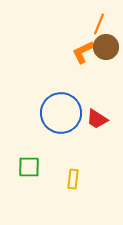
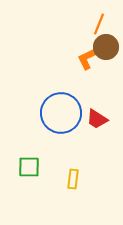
orange L-shape: moved 5 px right, 6 px down
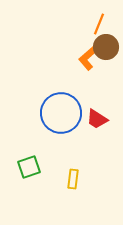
orange L-shape: rotated 15 degrees counterclockwise
green square: rotated 20 degrees counterclockwise
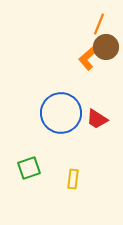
green square: moved 1 px down
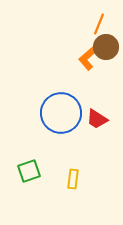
green square: moved 3 px down
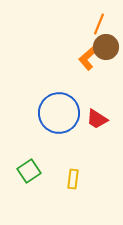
blue circle: moved 2 px left
green square: rotated 15 degrees counterclockwise
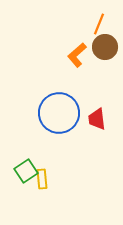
brown circle: moved 1 px left
orange L-shape: moved 11 px left, 3 px up
red trapezoid: rotated 50 degrees clockwise
green square: moved 3 px left
yellow rectangle: moved 31 px left; rotated 12 degrees counterclockwise
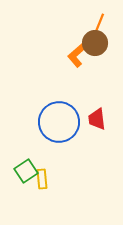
brown circle: moved 10 px left, 4 px up
blue circle: moved 9 px down
